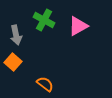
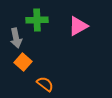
green cross: moved 7 px left; rotated 30 degrees counterclockwise
gray arrow: moved 3 px down
orange square: moved 10 px right
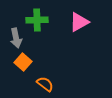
pink triangle: moved 1 px right, 4 px up
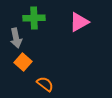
green cross: moved 3 px left, 2 px up
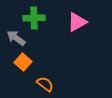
pink triangle: moved 2 px left
gray arrow: rotated 138 degrees clockwise
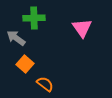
pink triangle: moved 5 px right, 6 px down; rotated 35 degrees counterclockwise
orange square: moved 2 px right, 2 px down
